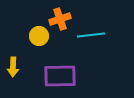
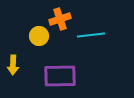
yellow arrow: moved 2 px up
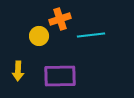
yellow arrow: moved 5 px right, 6 px down
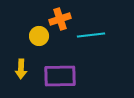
yellow arrow: moved 3 px right, 2 px up
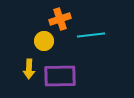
yellow circle: moved 5 px right, 5 px down
yellow arrow: moved 8 px right
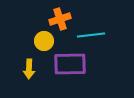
purple rectangle: moved 10 px right, 12 px up
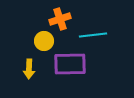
cyan line: moved 2 px right
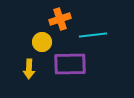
yellow circle: moved 2 px left, 1 px down
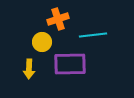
orange cross: moved 2 px left
